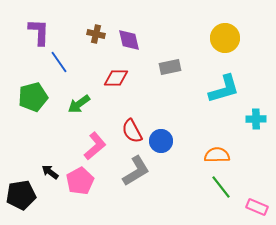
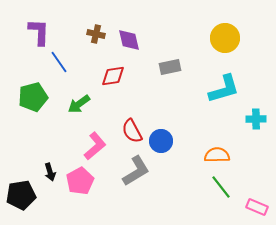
red diamond: moved 3 px left, 2 px up; rotated 10 degrees counterclockwise
black arrow: rotated 144 degrees counterclockwise
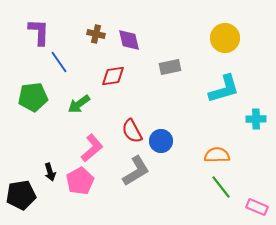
green pentagon: rotated 8 degrees clockwise
pink L-shape: moved 3 px left, 2 px down
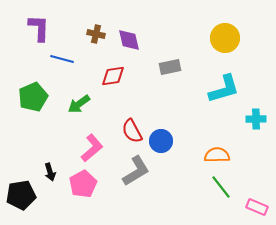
purple L-shape: moved 4 px up
blue line: moved 3 px right, 3 px up; rotated 40 degrees counterclockwise
green pentagon: rotated 16 degrees counterclockwise
pink pentagon: moved 3 px right, 3 px down
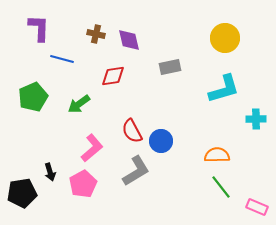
black pentagon: moved 1 px right, 2 px up
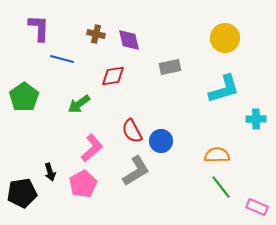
green pentagon: moved 9 px left; rotated 12 degrees counterclockwise
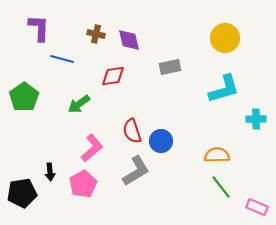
red semicircle: rotated 10 degrees clockwise
black arrow: rotated 12 degrees clockwise
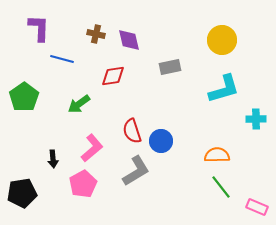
yellow circle: moved 3 px left, 2 px down
black arrow: moved 3 px right, 13 px up
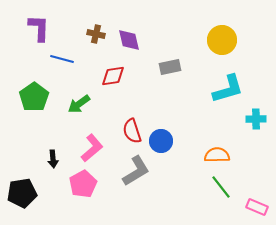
cyan L-shape: moved 4 px right
green pentagon: moved 10 px right
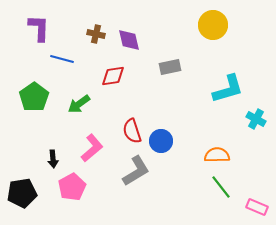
yellow circle: moved 9 px left, 15 px up
cyan cross: rotated 30 degrees clockwise
pink pentagon: moved 11 px left, 3 px down
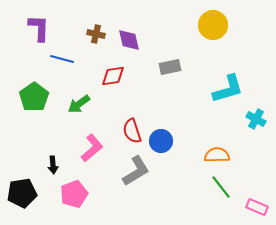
black arrow: moved 6 px down
pink pentagon: moved 2 px right, 7 px down; rotated 8 degrees clockwise
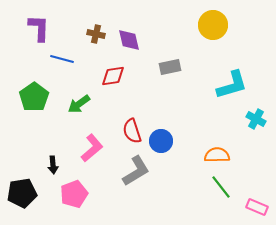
cyan L-shape: moved 4 px right, 4 px up
